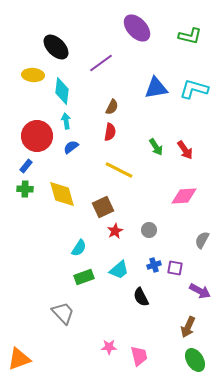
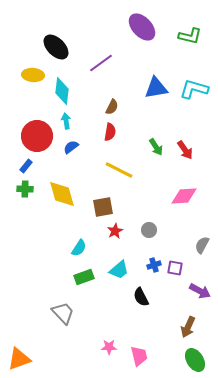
purple ellipse: moved 5 px right, 1 px up
brown square: rotated 15 degrees clockwise
gray semicircle: moved 5 px down
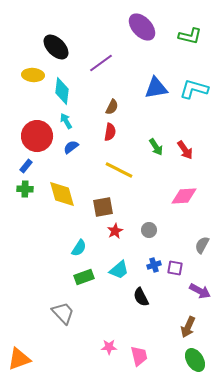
cyan arrow: rotated 21 degrees counterclockwise
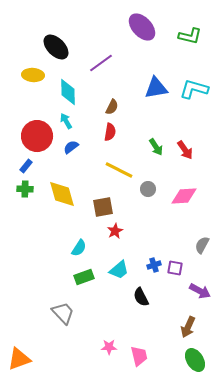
cyan diamond: moved 6 px right, 1 px down; rotated 8 degrees counterclockwise
gray circle: moved 1 px left, 41 px up
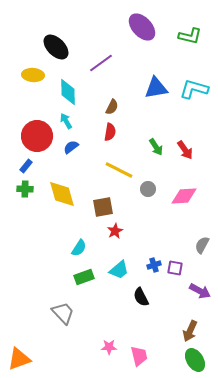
brown arrow: moved 2 px right, 4 px down
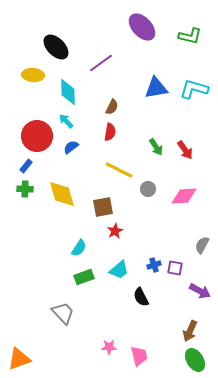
cyan arrow: rotated 14 degrees counterclockwise
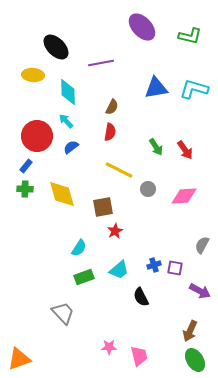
purple line: rotated 25 degrees clockwise
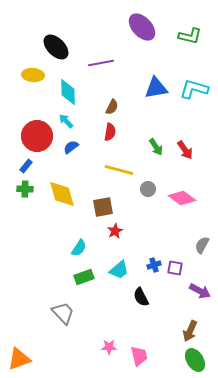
yellow line: rotated 12 degrees counterclockwise
pink diamond: moved 2 px left, 2 px down; rotated 40 degrees clockwise
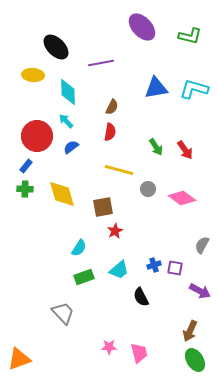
pink trapezoid: moved 3 px up
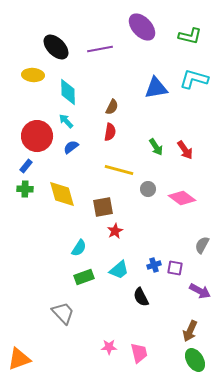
purple line: moved 1 px left, 14 px up
cyan L-shape: moved 10 px up
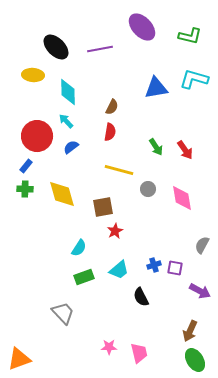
pink diamond: rotated 44 degrees clockwise
